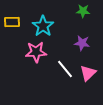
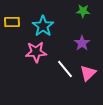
purple star: rotated 28 degrees clockwise
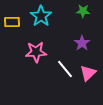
cyan star: moved 2 px left, 10 px up
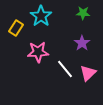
green star: moved 2 px down
yellow rectangle: moved 4 px right, 6 px down; rotated 56 degrees counterclockwise
pink star: moved 2 px right
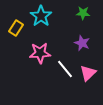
purple star: rotated 14 degrees counterclockwise
pink star: moved 2 px right, 1 px down
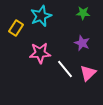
cyan star: rotated 15 degrees clockwise
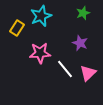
green star: rotated 24 degrees counterclockwise
yellow rectangle: moved 1 px right
purple star: moved 2 px left
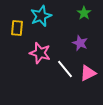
green star: moved 1 px right; rotated 16 degrees counterclockwise
yellow rectangle: rotated 28 degrees counterclockwise
pink star: rotated 20 degrees clockwise
pink triangle: rotated 18 degrees clockwise
